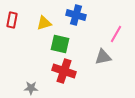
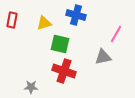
gray star: moved 1 px up
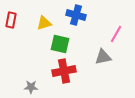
red rectangle: moved 1 px left
red cross: rotated 30 degrees counterclockwise
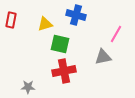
yellow triangle: moved 1 px right, 1 px down
gray star: moved 3 px left
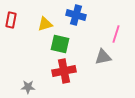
pink line: rotated 12 degrees counterclockwise
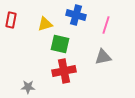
pink line: moved 10 px left, 9 px up
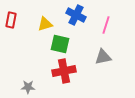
blue cross: rotated 12 degrees clockwise
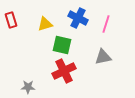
blue cross: moved 2 px right, 3 px down
red rectangle: rotated 28 degrees counterclockwise
pink line: moved 1 px up
green square: moved 2 px right, 1 px down
red cross: rotated 15 degrees counterclockwise
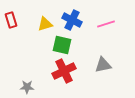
blue cross: moved 6 px left, 2 px down
pink line: rotated 54 degrees clockwise
gray triangle: moved 8 px down
gray star: moved 1 px left
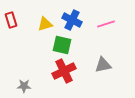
gray star: moved 3 px left, 1 px up
